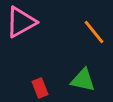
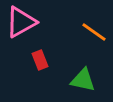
orange line: rotated 16 degrees counterclockwise
red rectangle: moved 28 px up
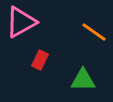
red rectangle: rotated 48 degrees clockwise
green triangle: rotated 12 degrees counterclockwise
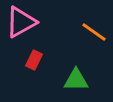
red rectangle: moved 6 px left
green triangle: moved 7 px left
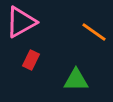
red rectangle: moved 3 px left
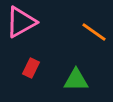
red rectangle: moved 8 px down
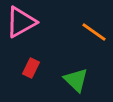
green triangle: rotated 44 degrees clockwise
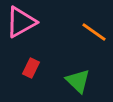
green triangle: moved 2 px right, 1 px down
